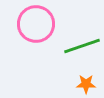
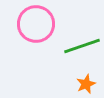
orange star: rotated 24 degrees counterclockwise
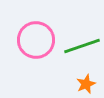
pink circle: moved 16 px down
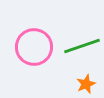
pink circle: moved 2 px left, 7 px down
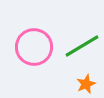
green line: rotated 12 degrees counterclockwise
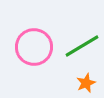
orange star: moved 1 px up
